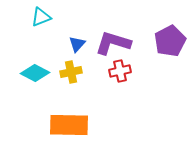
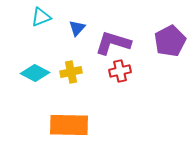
blue triangle: moved 16 px up
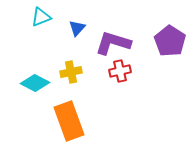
purple pentagon: rotated 12 degrees counterclockwise
cyan diamond: moved 10 px down
orange rectangle: moved 4 px up; rotated 69 degrees clockwise
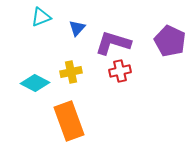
purple pentagon: rotated 8 degrees counterclockwise
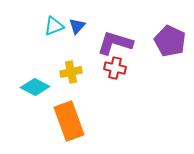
cyan triangle: moved 13 px right, 9 px down
blue triangle: moved 2 px up
purple L-shape: moved 2 px right
red cross: moved 5 px left, 3 px up; rotated 25 degrees clockwise
cyan diamond: moved 4 px down
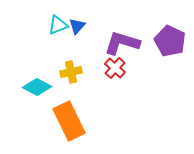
cyan triangle: moved 4 px right, 1 px up
purple L-shape: moved 7 px right
red cross: rotated 30 degrees clockwise
cyan diamond: moved 2 px right
orange rectangle: rotated 6 degrees counterclockwise
